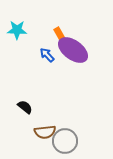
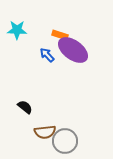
orange rectangle: rotated 42 degrees counterclockwise
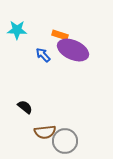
purple ellipse: rotated 12 degrees counterclockwise
blue arrow: moved 4 px left
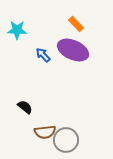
orange rectangle: moved 16 px right, 11 px up; rotated 28 degrees clockwise
gray circle: moved 1 px right, 1 px up
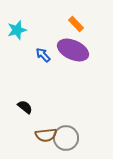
cyan star: rotated 18 degrees counterclockwise
brown semicircle: moved 1 px right, 3 px down
gray circle: moved 2 px up
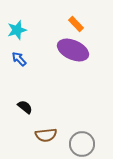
blue arrow: moved 24 px left, 4 px down
gray circle: moved 16 px right, 6 px down
